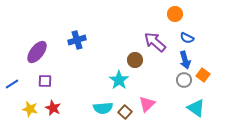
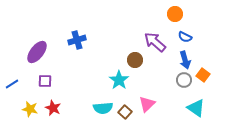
blue semicircle: moved 2 px left, 1 px up
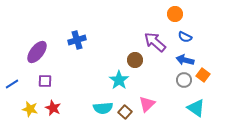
blue arrow: rotated 120 degrees clockwise
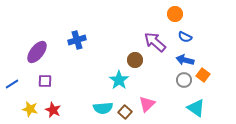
red star: moved 2 px down
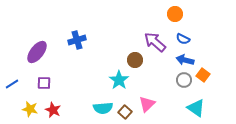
blue semicircle: moved 2 px left, 2 px down
purple square: moved 1 px left, 2 px down
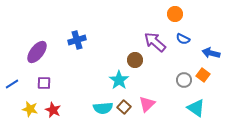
blue arrow: moved 26 px right, 7 px up
brown square: moved 1 px left, 5 px up
